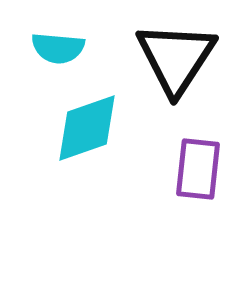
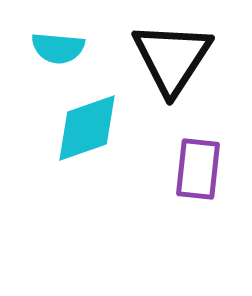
black triangle: moved 4 px left
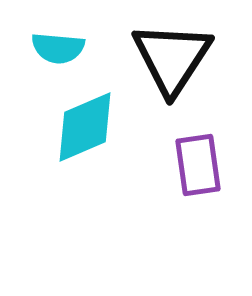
cyan diamond: moved 2 px left, 1 px up; rotated 4 degrees counterclockwise
purple rectangle: moved 4 px up; rotated 14 degrees counterclockwise
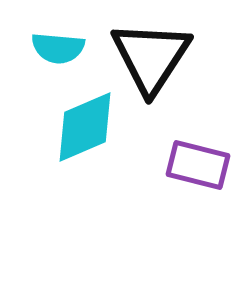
black triangle: moved 21 px left, 1 px up
purple rectangle: rotated 68 degrees counterclockwise
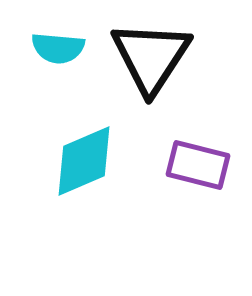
cyan diamond: moved 1 px left, 34 px down
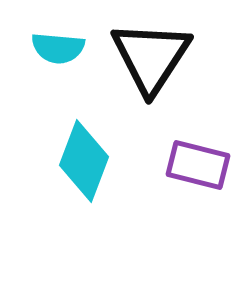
cyan diamond: rotated 46 degrees counterclockwise
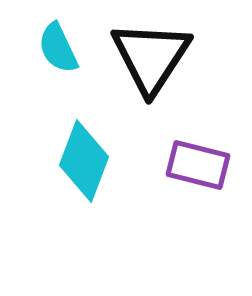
cyan semicircle: rotated 60 degrees clockwise
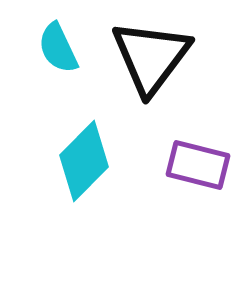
black triangle: rotated 4 degrees clockwise
cyan diamond: rotated 24 degrees clockwise
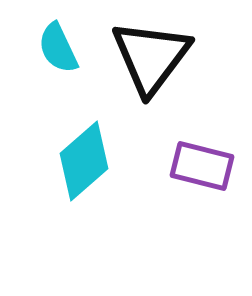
cyan diamond: rotated 4 degrees clockwise
purple rectangle: moved 4 px right, 1 px down
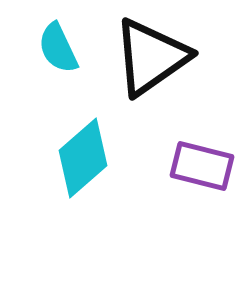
black triangle: rotated 18 degrees clockwise
cyan diamond: moved 1 px left, 3 px up
